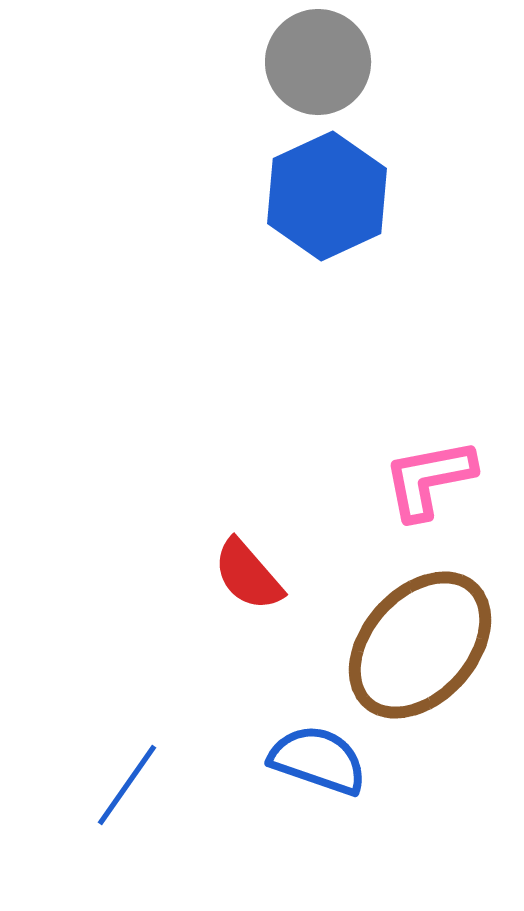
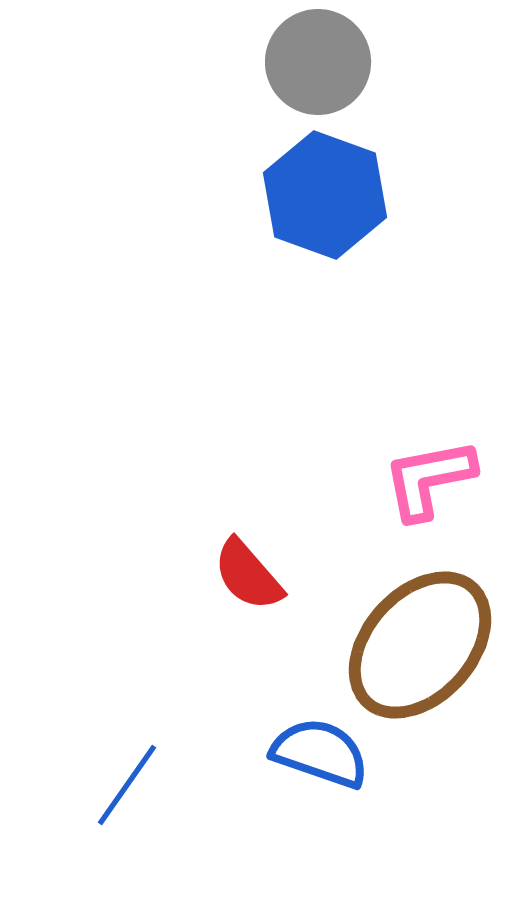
blue hexagon: moved 2 px left, 1 px up; rotated 15 degrees counterclockwise
blue semicircle: moved 2 px right, 7 px up
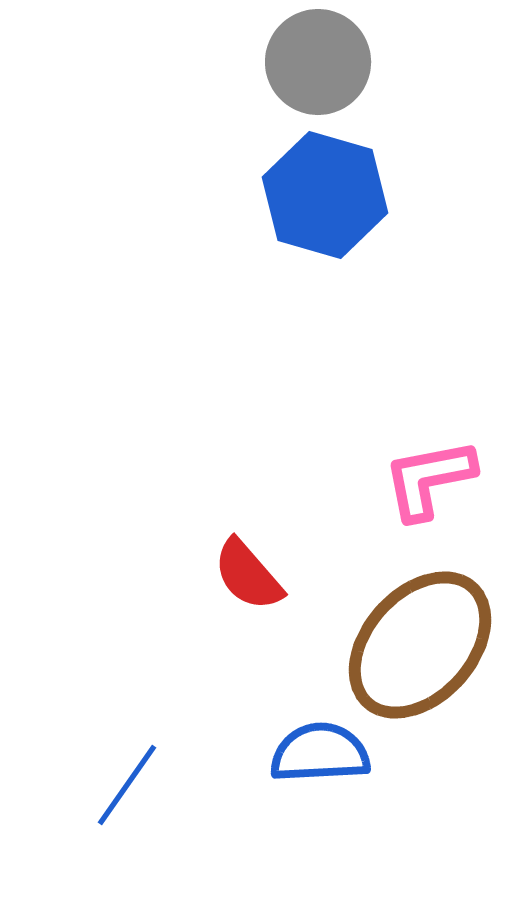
blue hexagon: rotated 4 degrees counterclockwise
blue semicircle: rotated 22 degrees counterclockwise
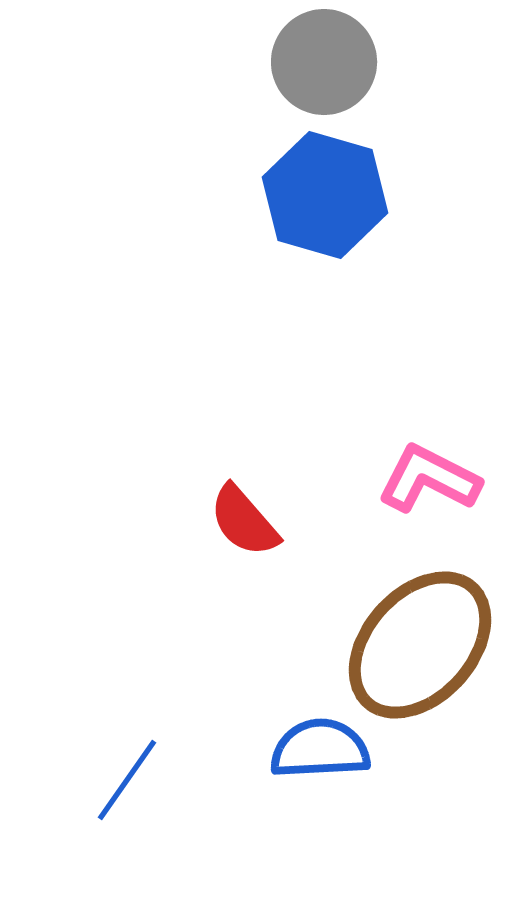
gray circle: moved 6 px right
pink L-shape: rotated 38 degrees clockwise
red semicircle: moved 4 px left, 54 px up
blue semicircle: moved 4 px up
blue line: moved 5 px up
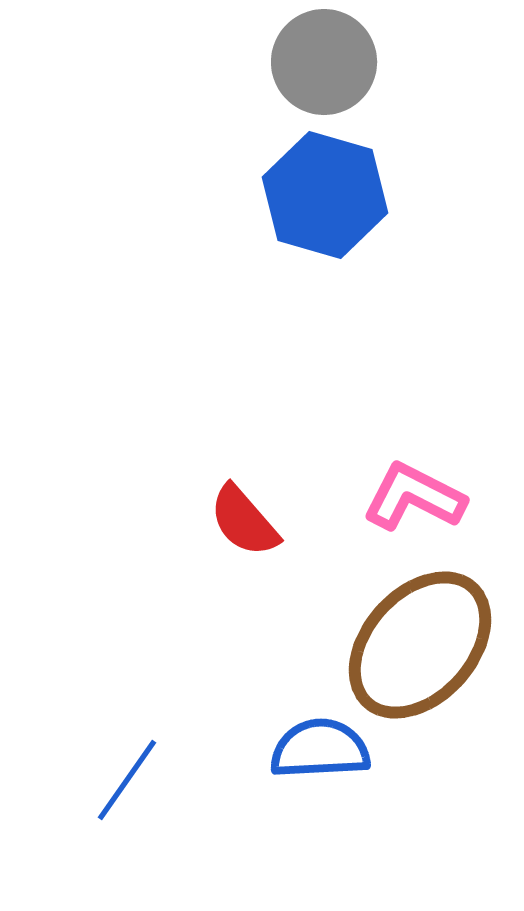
pink L-shape: moved 15 px left, 18 px down
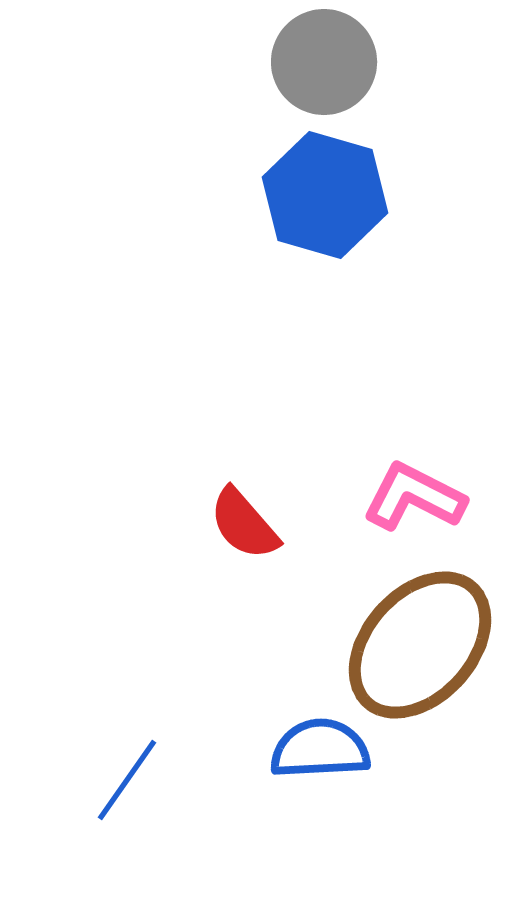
red semicircle: moved 3 px down
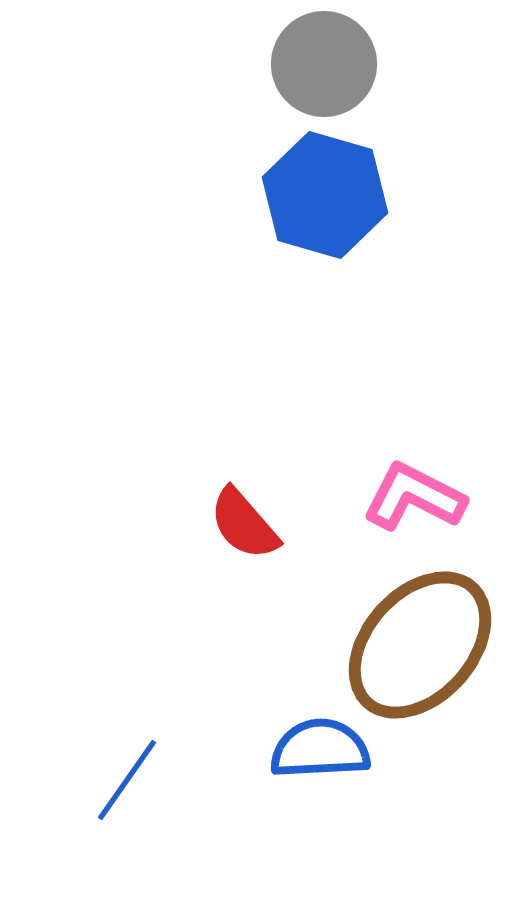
gray circle: moved 2 px down
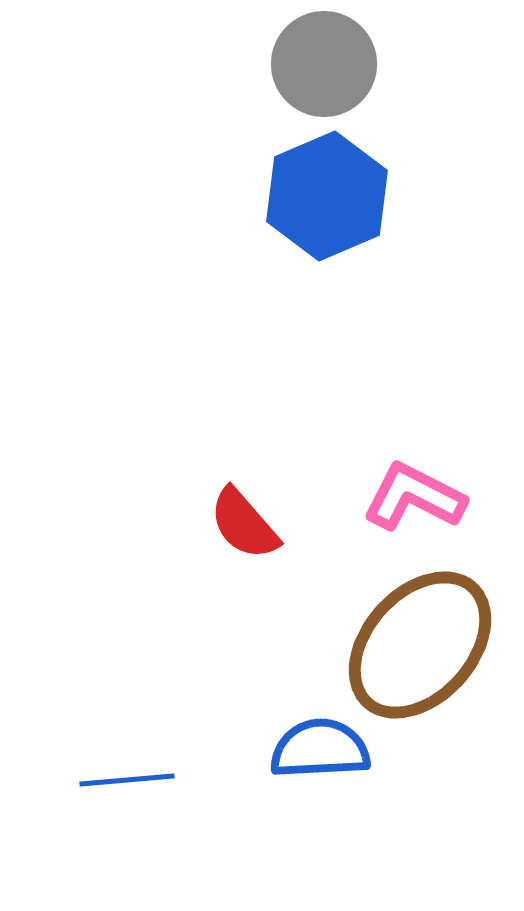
blue hexagon: moved 2 px right, 1 px down; rotated 21 degrees clockwise
blue line: rotated 50 degrees clockwise
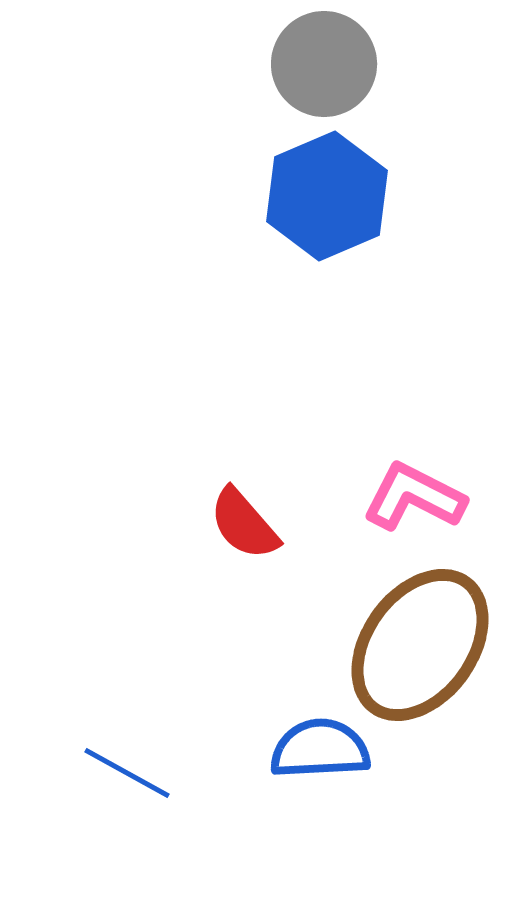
brown ellipse: rotated 6 degrees counterclockwise
blue line: moved 7 px up; rotated 34 degrees clockwise
